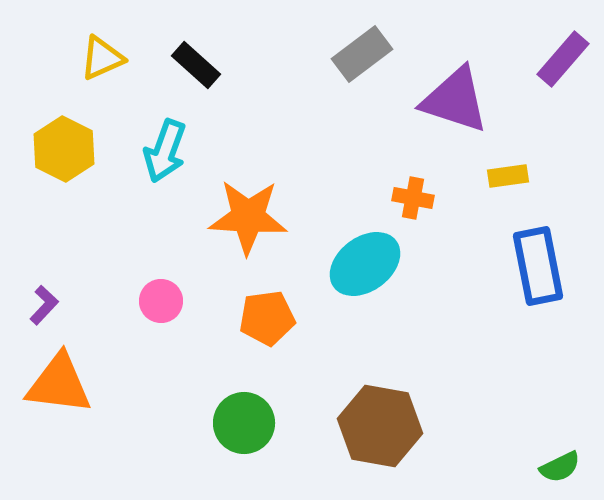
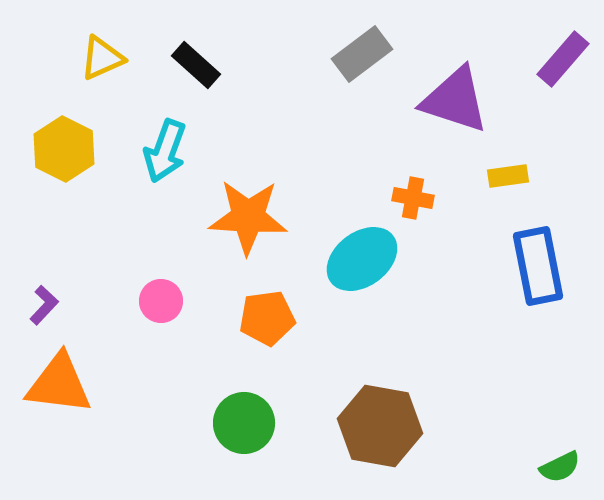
cyan ellipse: moved 3 px left, 5 px up
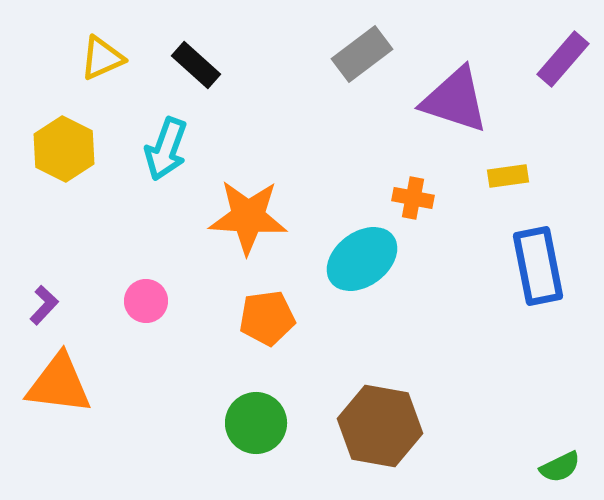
cyan arrow: moved 1 px right, 2 px up
pink circle: moved 15 px left
green circle: moved 12 px right
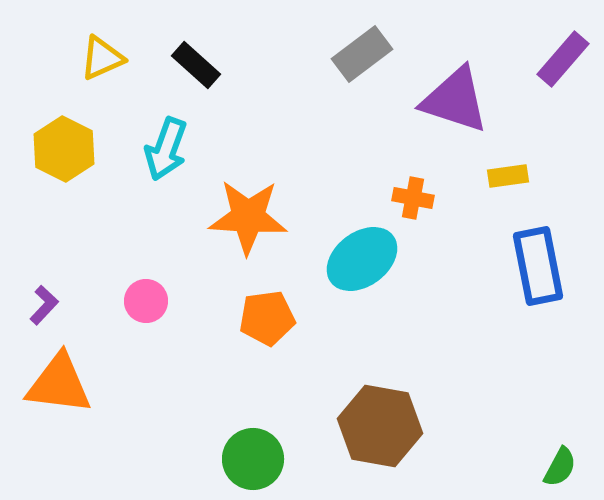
green circle: moved 3 px left, 36 px down
green semicircle: rotated 36 degrees counterclockwise
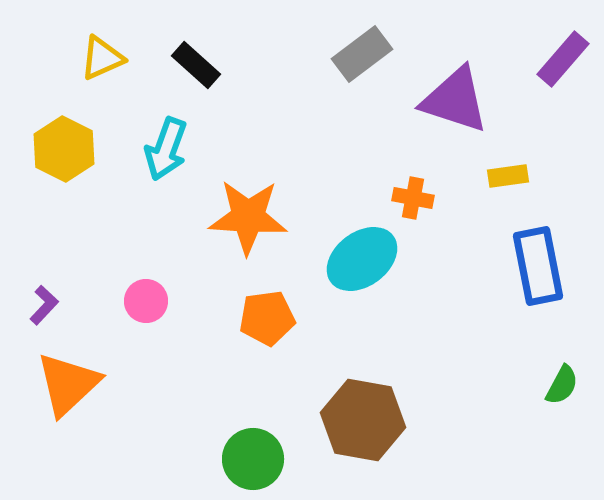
orange triangle: moved 9 px right; rotated 50 degrees counterclockwise
brown hexagon: moved 17 px left, 6 px up
green semicircle: moved 2 px right, 82 px up
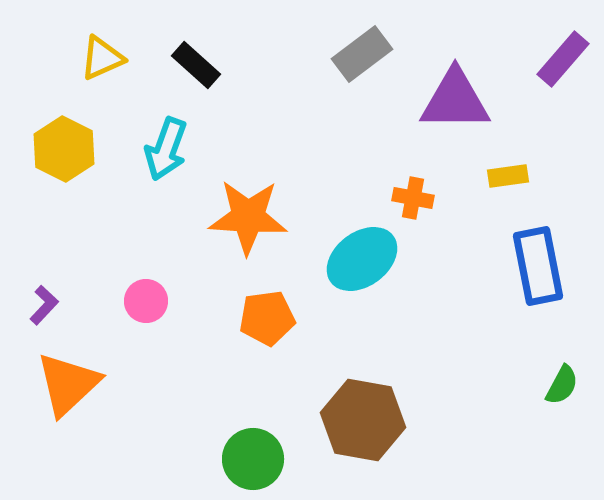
purple triangle: rotated 18 degrees counterclockwise
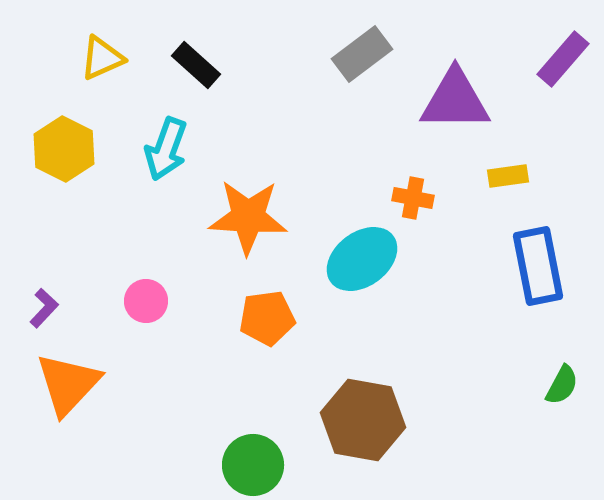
purple L-shape: moved 3 px down
orange triangle: rotated 4 degrees counterclockwise
green circle: moved 6 px down
